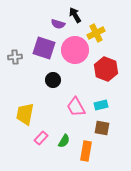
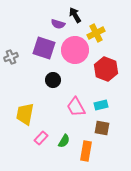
gray cross: moved 4 px left; rotated 16 degrees counterclockwise
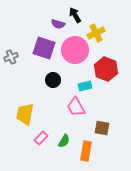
cyan rectangle: moved 16 px left, 19 px up
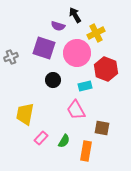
purple semicircle: moved 2 px down
pink circle: moved 2 px right, 3 px down
pink trapezoid: moved 3 px down
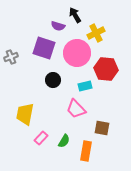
red hexagon: rotated 15 degrees counterclockwise
pink trapezoid: moved 1 px up; rotated 15 degrees counterclockwise
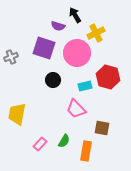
red hexagon: moved 2 px right, 8 px down; rotated 10 degrees clockwise
yellow trapezoid: moved 8 px left
pink rectangle: moved 1 px left, 6 px down
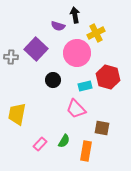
black arrow: rotated 21 degrees clockwise
purple square: moved 8 px left, 1 px down; rotated 25 degrees clockwise
gray cross: rotated 24 degrees clockwise
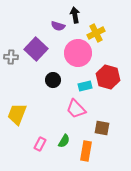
pink circle: moved 1 px right
yellow trapezoid: rotated 10 degrees clockwise
pink rectangle: rotated 16 degrees counterclockwise
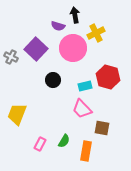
pink circle: moved 5 px left, 5 px up
gray cross: rotated 24 degrees clockwise
pink trapezoid: moved 6 px right
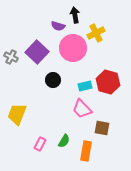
purple square: moved 1 px right, 3 px down
red hexagon: moved 5 px down
